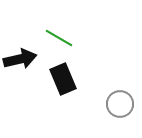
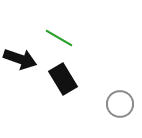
black arrow: rotated 32 degrees clockwise
black rectangle: rotated 8 degrees counterclockwise
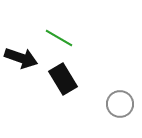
black arrow: moved 1 px right, 1 px up
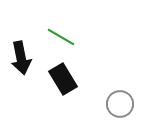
green line: moved 2 px right, 1 px up
black arrow: rotated 60 degrees clockwise
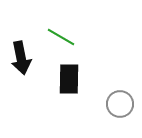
black rectangle: moved 6 px right; rotated 32 degrees clockwise
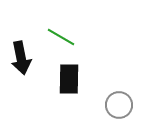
gray circle: moved 1 px left, 1 px down
